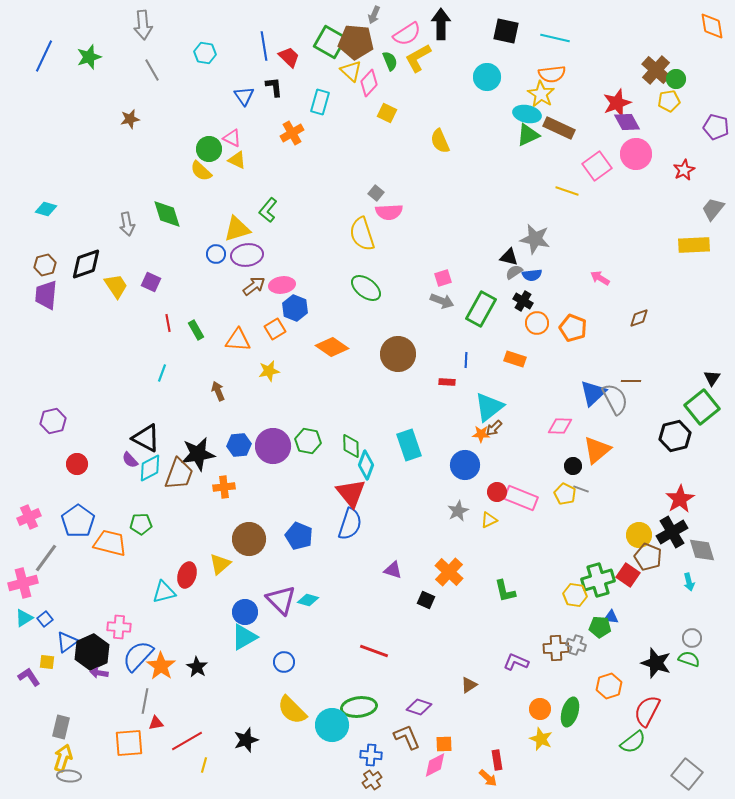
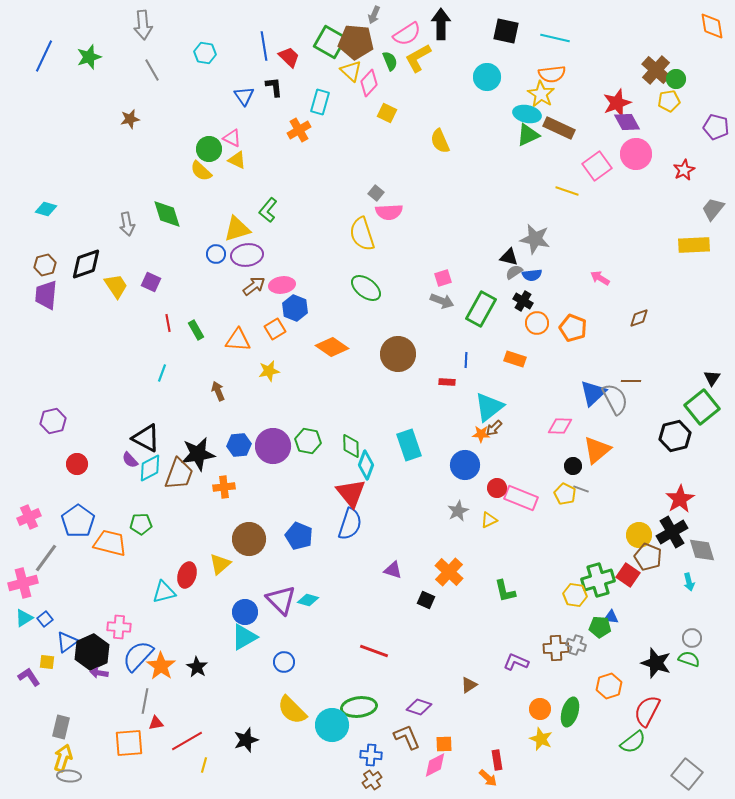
orange cross at (292, 133): moved 7 px right, 3 px up
red circle at (497, 492): moved 4 px up
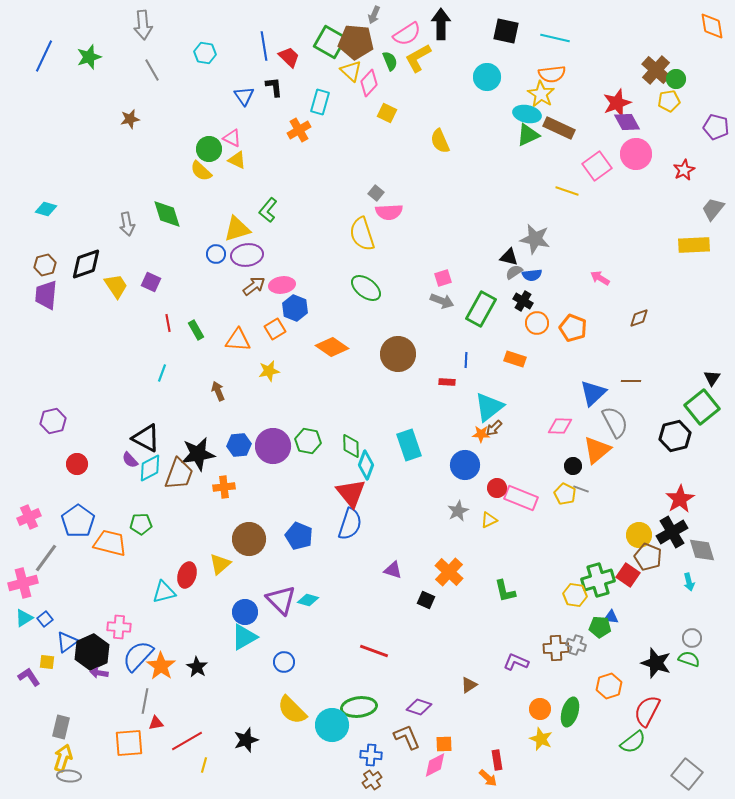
gray semicircle at (615, 399): moved 23 px down
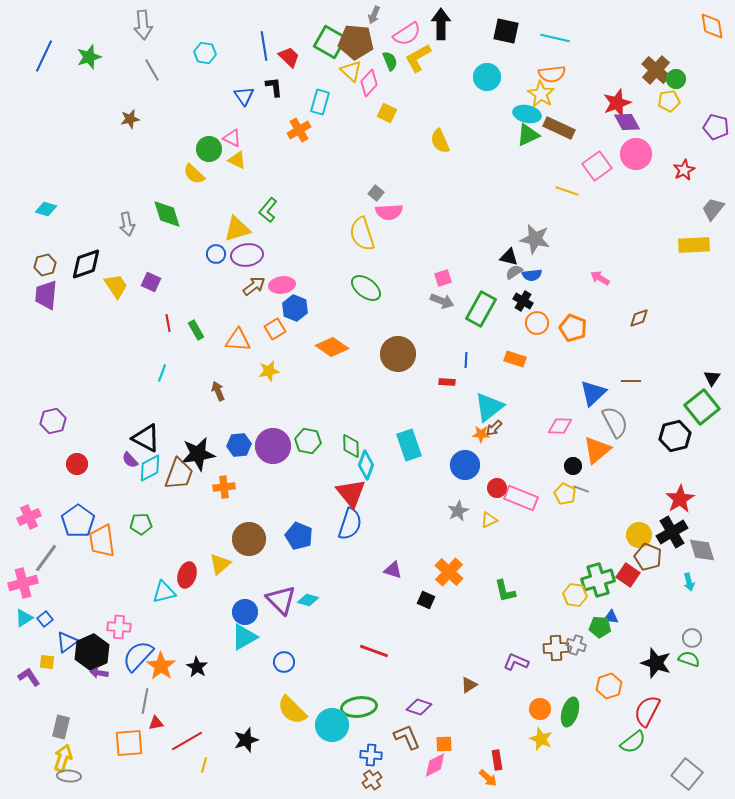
yellow semicircle at (201, 171): moved 7 px left, 3 px down
orange trapezoid at (110, 543): moved 8 px left, 2 px up; rotated 112 degrees counterclockwise
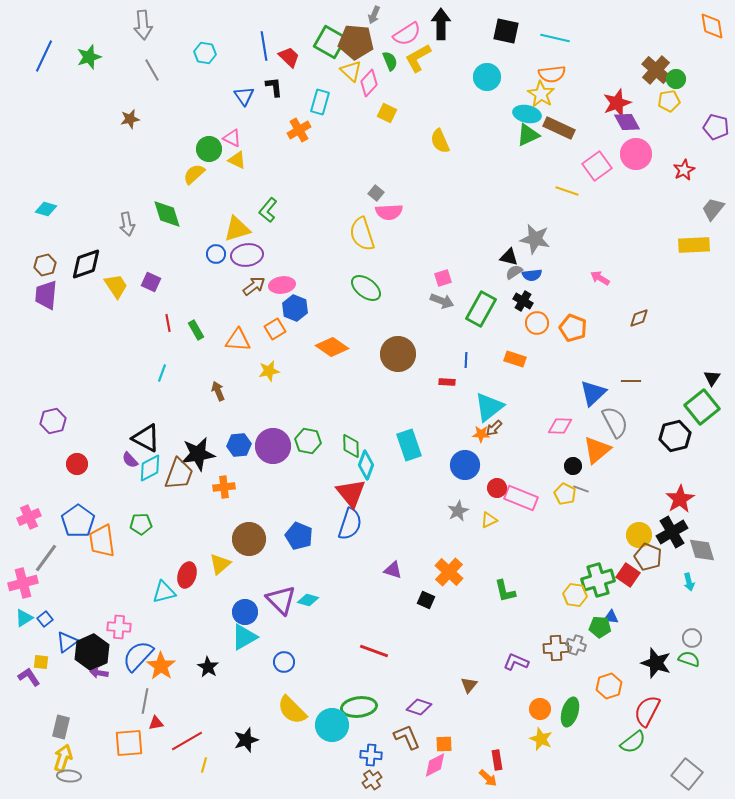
yellow semicircle at (194, 174): rotated 95 degrees clockwise
yellow square at (47, 662): moved 6 px left
black star at (197, 667): moved 11 px right
brown triangle at (469, 685): rotated 18 degrees counterclockwise
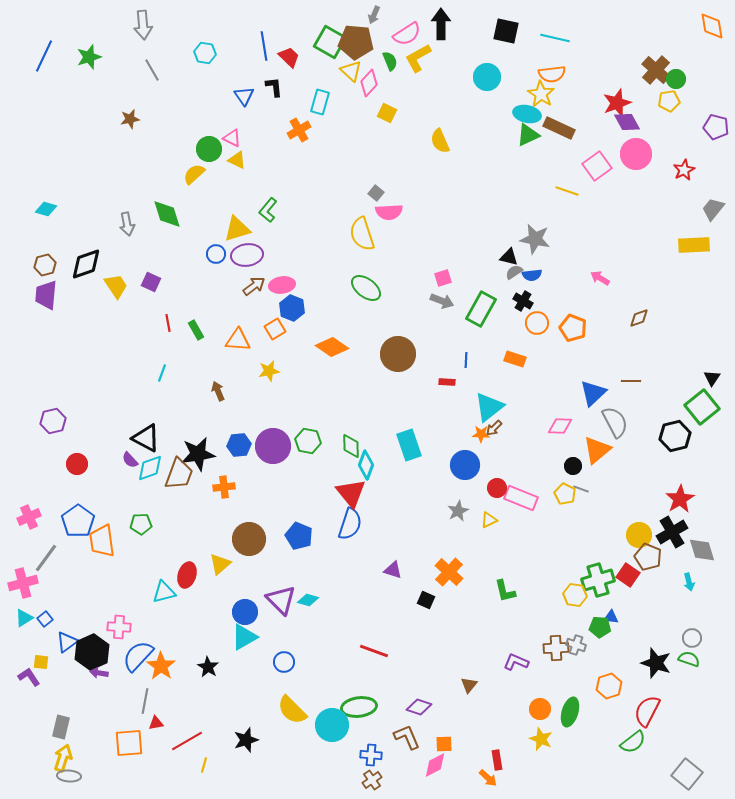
blue hexagon at (295, 308): moved 3 px left
cyan diamond at (150, 468): rotated 8 degrees clockwise
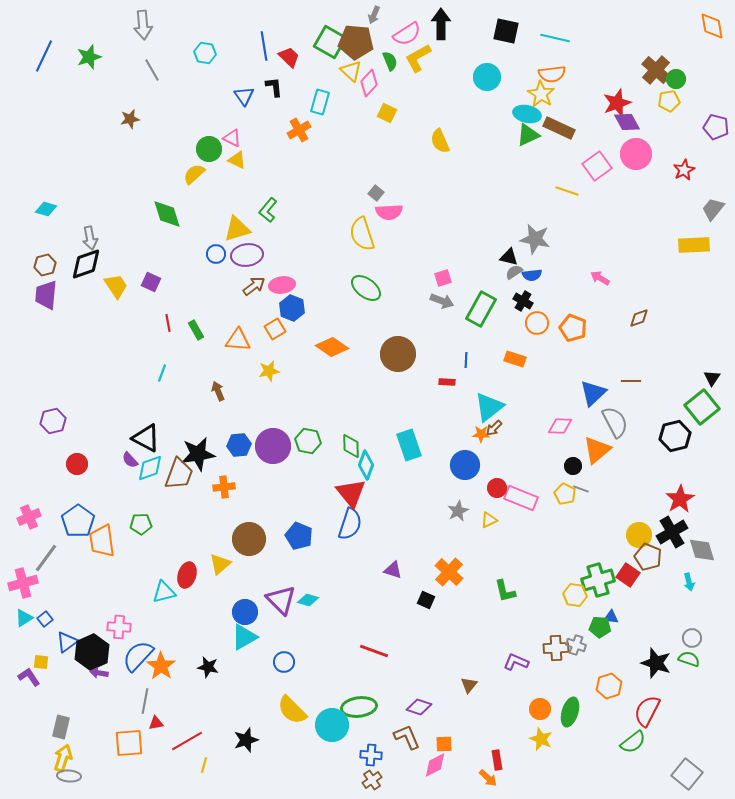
gray arrow at (127, 224): moved 37 px left, 14 px down
black star at (208, 667): rotated 20 degrees counterclockwise
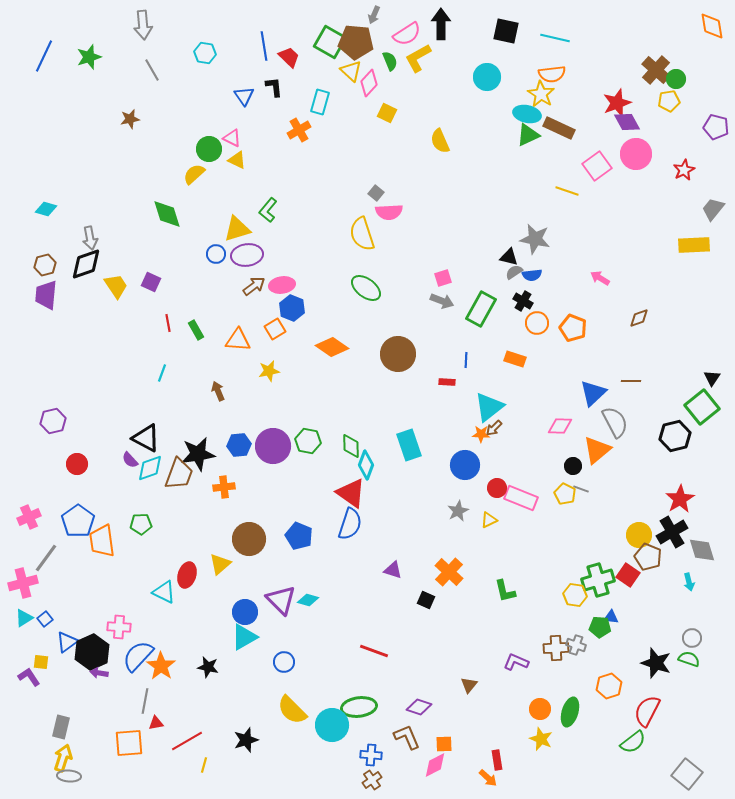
red triangle at (351, 493): rotated 16 degrees counterclockwise
cyan triangle at (164, 592): rotated 40 degrees clockwise
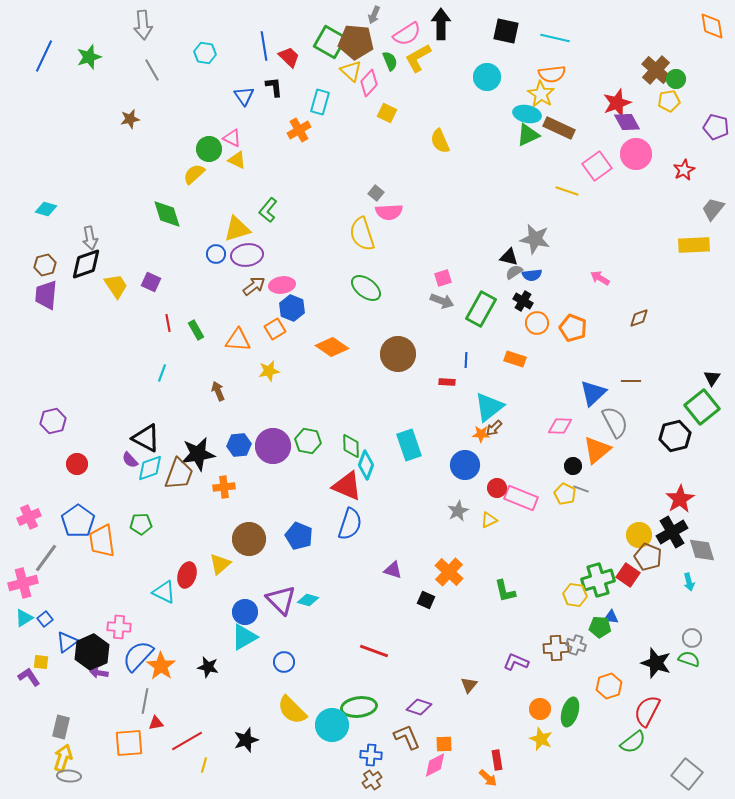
red triangle at (351, 493): moved 4 px left, 7 px up; rotated 12 degrees counterclockwise
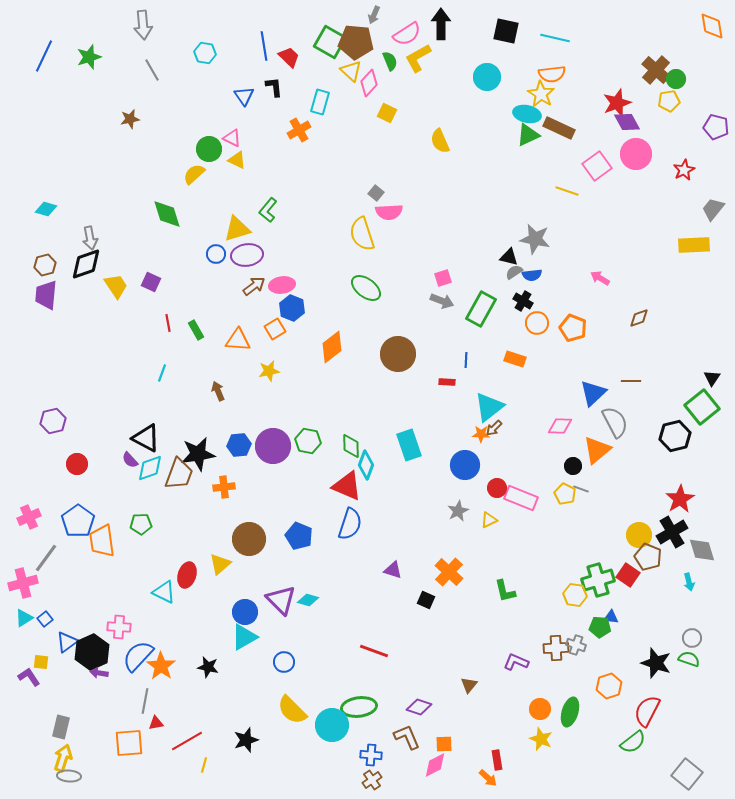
orange diamond at (332, 347): rotated 72 degrees counterclockwise
